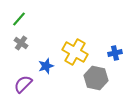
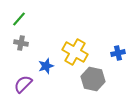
gray cross: rotated 24 degrees counterclockwise
blue cross: moved 3 px right
gray hexagon: moved 3 px left, 1 px down
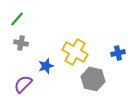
green line: moved 2 px left
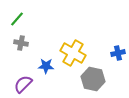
yellow cross: moved 2 px left, 1 px down
blue star: rotated 21 degrees clockwise
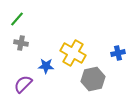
gray hexagon: rotated 25 degrees counterclockwise
